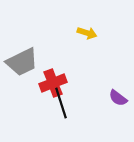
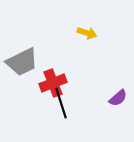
purple semicircle: rotated 78 degrees counterclockwise
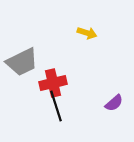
red cross: rotated 8 degrees clockwise
purple semicircle: moved 4 px left, 5 px down
black line: moved 5 px left, 3 px down
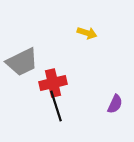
purple semicircle: moved 1 px right, 1 px down; rotated 24 degrees counterclockwise
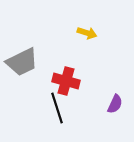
red cross: moved 13 px right, 2 px up; rotated 28 degrees clockwise
black line: moved 1 px right, 2 px down
